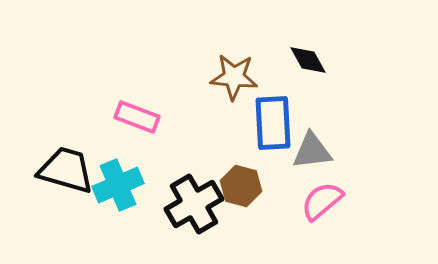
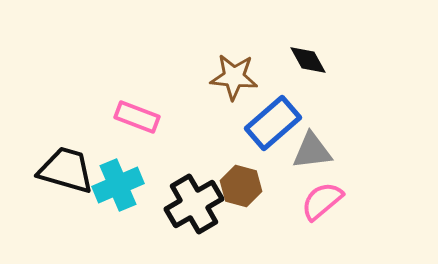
blue rectangle: rotated 52 degrees clockwise
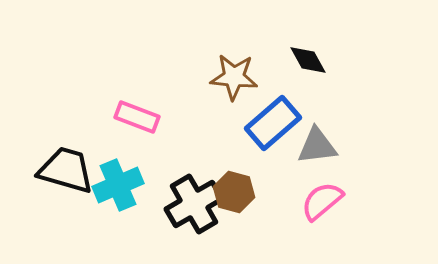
gray triangle: moved 5 px right, 5 px up
brown hexagon: moved 7 px left, 6 px down
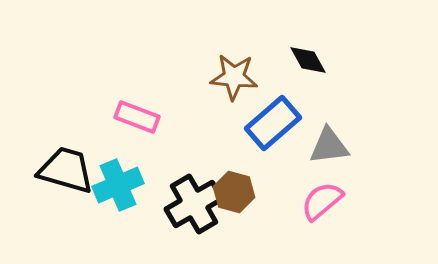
gray triangle: moved 12 px right
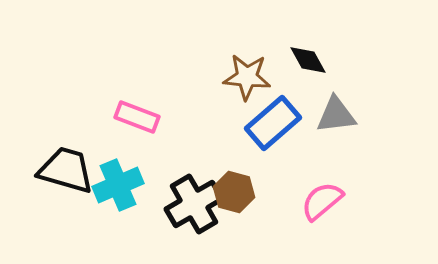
brown star: moved 13 px right
gray triangle: moved 7 px right, 31 px up
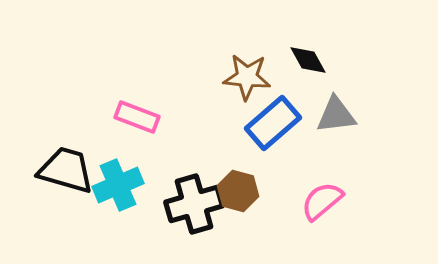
brown hexagon: moved 4 px right, 1 px up
black cross: rotated 14 degrees clockwise
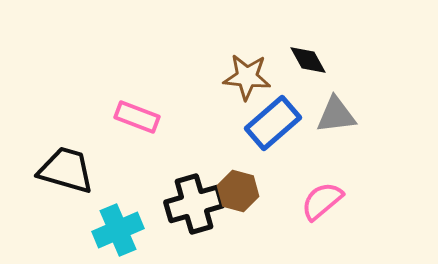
cyan cross: moved 45 px down
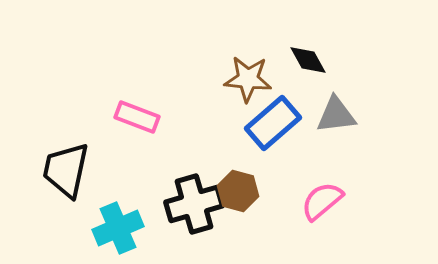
brown star: moved 1 px right, 2 px down
black trapezoid: rotated 94 degrees counterclockwise
cyan cross: moved 2 px up
